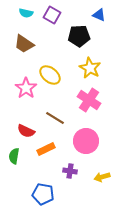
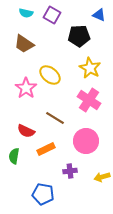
purple cross: rotated 16 degrees counterclockwise
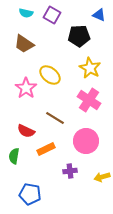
blue pentagon: moved 13 px left
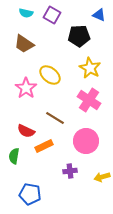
orange rectangle: moved 2 px left, 3 px up
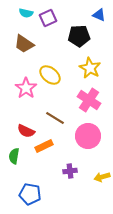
purple square: moved 4 px left, 3 px down; rotated 36 degrees clockwise
pink circle: moved 2 px right, 5 px up
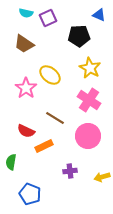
green semicircle: moved 3 px left, 6 px down
blue pentagon: rotated 10 degrees clockwise
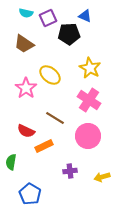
blue triangle: moved 14 px left, 1 px down
black pentagon: moved 10 px left, 2 px up
blue pentagon: rotated 10 degrees clockwise
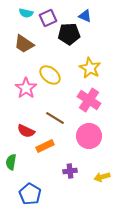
pink circle: moved 1 px right
orange rectangle: moved 1 px right
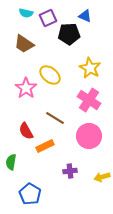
red semicircle: rotated 36 degrees clockwise
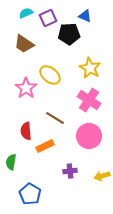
cyan semicircle: rotated 144 degrees clockwise
red semicircle: rotated 24 degrees clockwise
yellow arrow: moved 1 px up
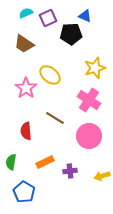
black pentagon: moved 2 px right
yellow star: moved 5 px right; rotated 25 degrees clockwise
orange rectangle: moved 16 px down
blue pentagon: moved 6 px left, 2 px up
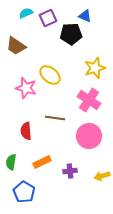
brown trapezoid: moved 8 px left, 2 px down
pink star: rotated 20 degrees counterclockwise
brown line: rotated 24 degrees counterclockwise
orange rectangle: moved 3 px left
